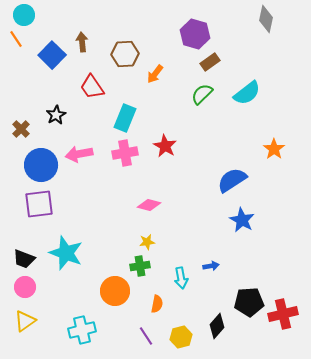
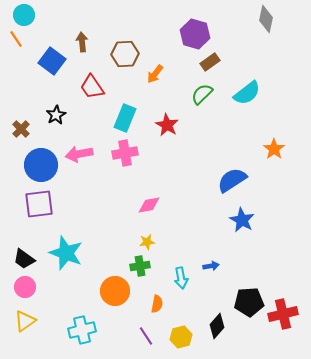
blue square: moved 6 px down; rotated 8 degrees counterclockwise
red star: moved 2 px right, 21 px up
pink diamond: rotated 25 degrees counterclockwise
black trapezoid: rotated 15 degrees clockwise
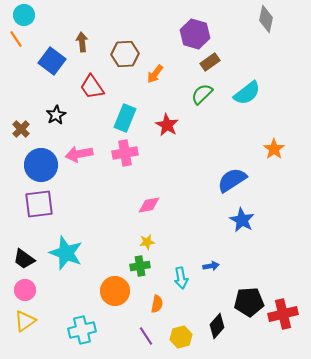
pink circle: moved 3 px down
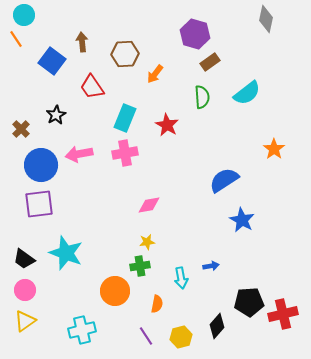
green semicircle: moved 3 px down; rotated 130 degrees clockwise
blue semicircle: moved 8 px left
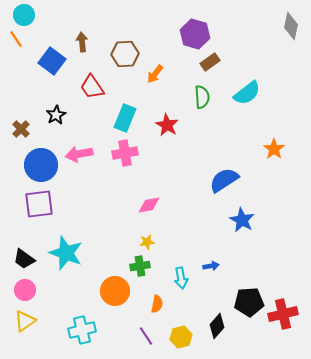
gray diamond: moved 25 px right, 7 px down
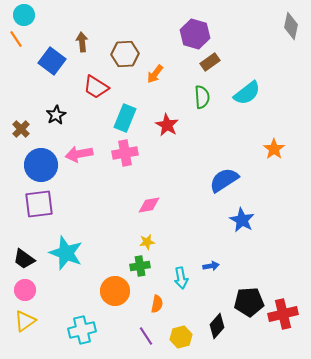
red trapezoid: moved 4 px right; rotated 24 degrees counterclockwise
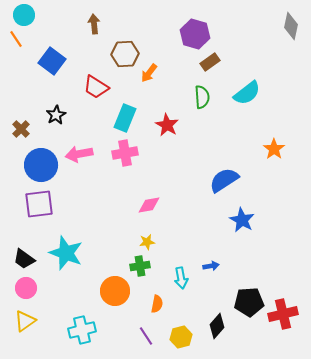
brown arrow: moved 12 px right, 18 px up
orange arrow: moved 6 px left, 1 px up
pink circle: moved 1 px right, 2 px up
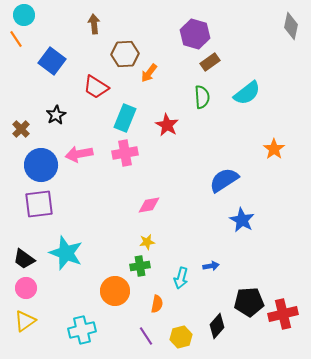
cyan arrow: rotated 25 degrees clockwise
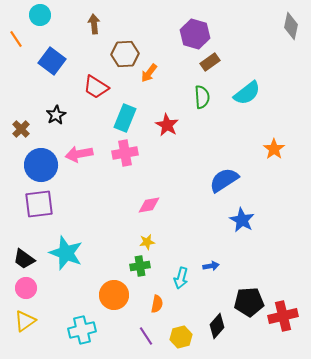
cyan circle: moved 16 px right
orange circle: moved 1 px left, 4 px down
red cross: moved 2 px down
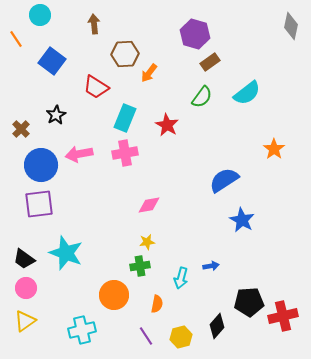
green semicircle: rotated 40 degrees clockwise
